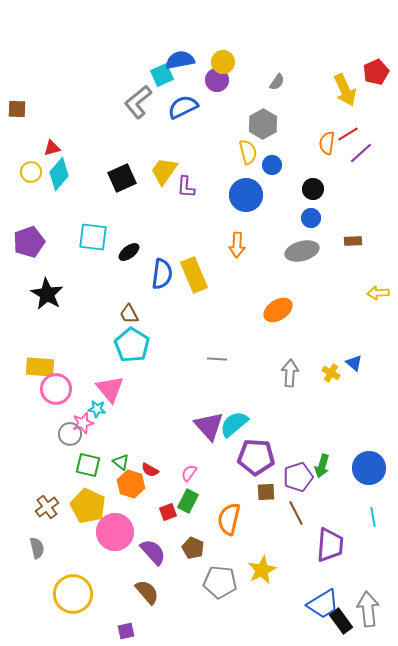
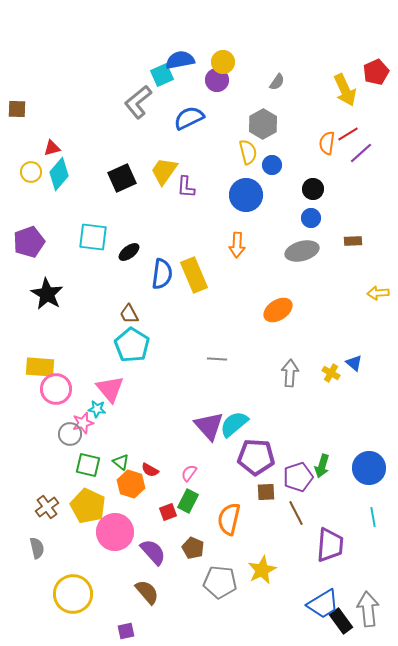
blue semicircle at (183, 107): moved 6 px right, 11 px down
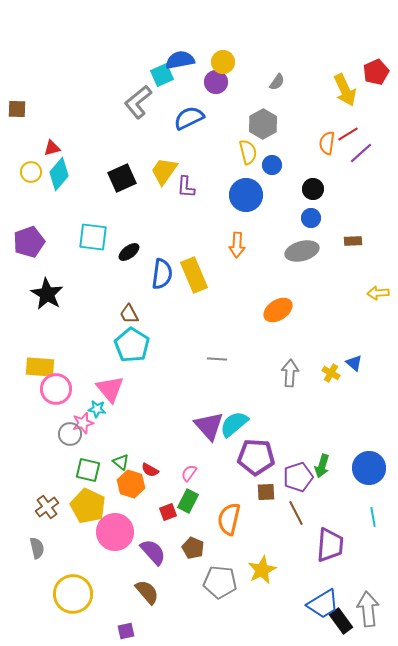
purple circle at (217, 80): moved 1 px left, 2 px down
green square at (88, 465): moved 5 px down
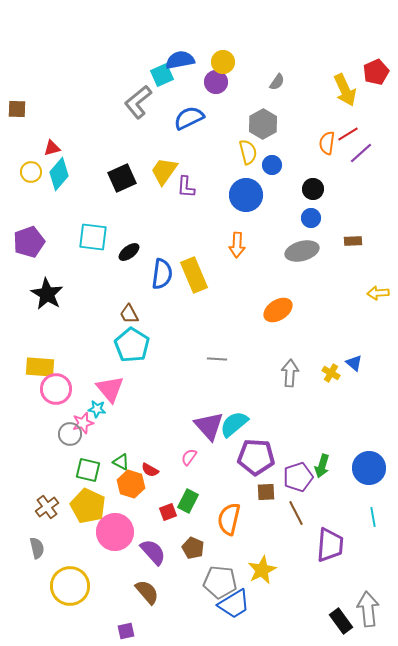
green triangle at (121, 462): rotated 12 degrees counterclockwise
pink semicircle at (189, 473): moved 16 px up
yellow circle at (73, 594): moved 3 px left, 8 px up
blue trapezoid at (323, 604): moved 89 px left
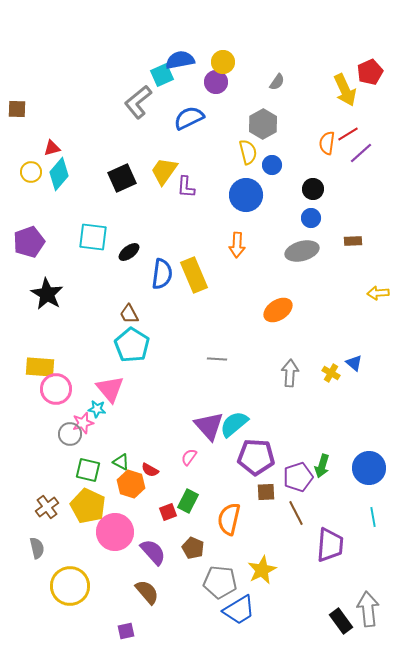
red pentagon at (376, 72): moved 6 px left
blue trapezoid at (234, 604): moved 5 px right, 6 px down
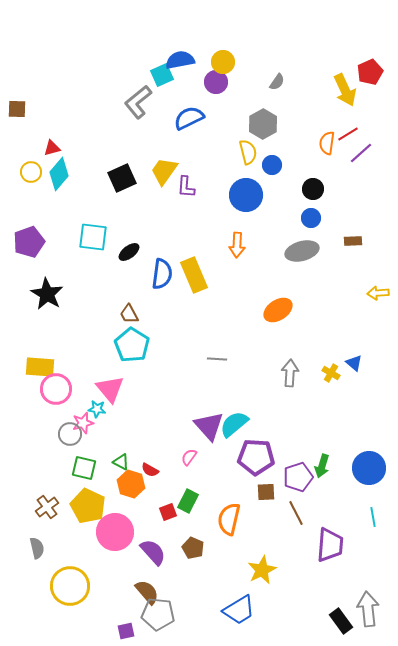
green square at (88, 470): moved 4 px left, 2 px up
gray pentagon at (220, 582): moved 62 px left, 32 px down
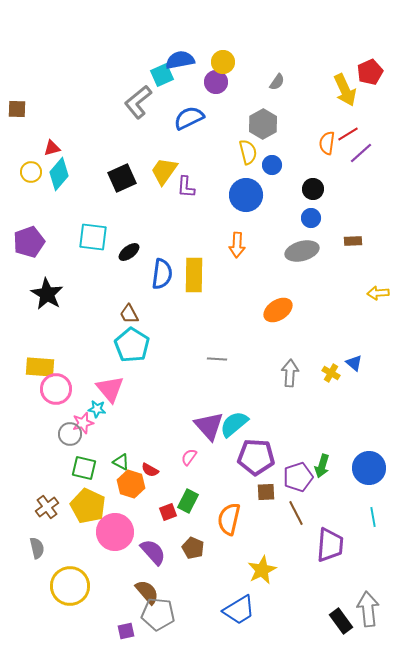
yellow rectangle at (194, 275): rotated 24 degrees clockwise
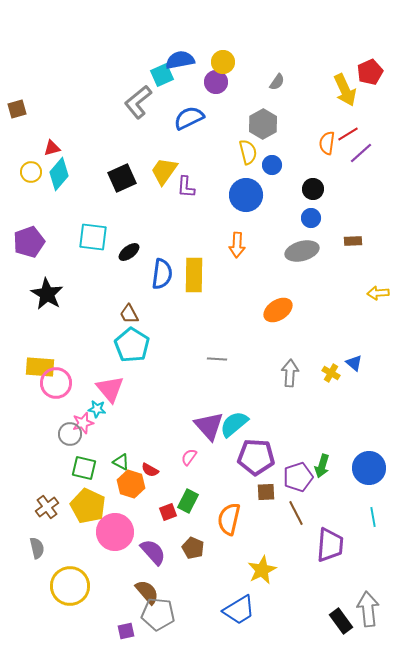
brown square at (17, 109): rotated 18 degrees counterclockwise
pink circle at (56, 389): moved 6 px up
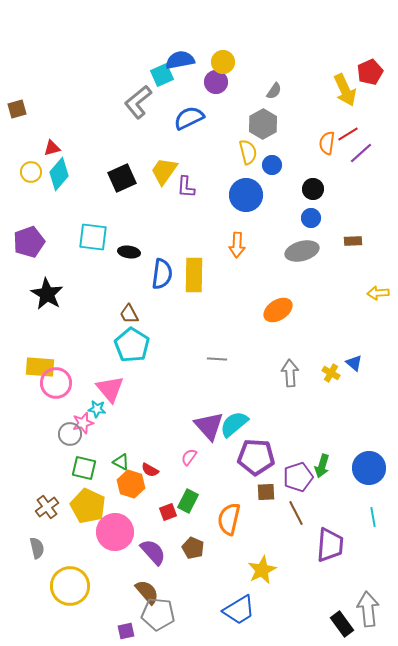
gray semicircle at (277, 82): moved 3 px left, 9 px down
black ellipse at (129, 252): rotated 45 degrees clockwise
gray arrow at (290, 373): rotated 8 degrees counterclockwise
black rectangle at (341, 621): moved 1 px right, 3 px down
